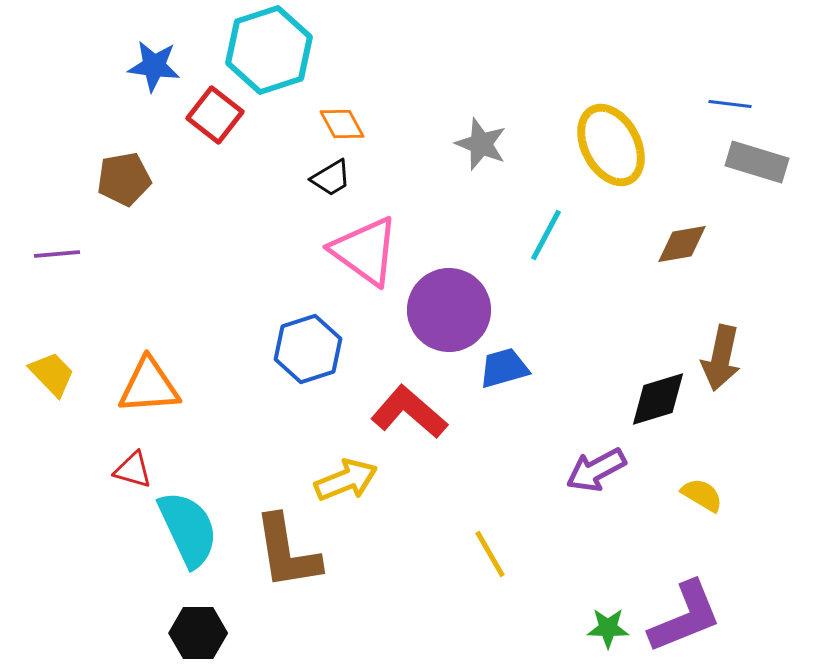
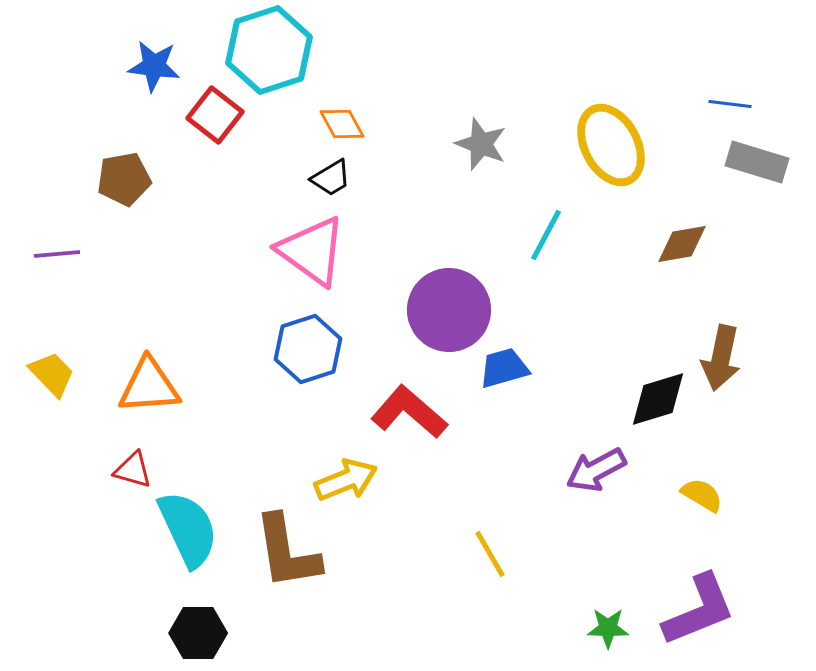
pink triangle: moved 53 px left
purple L-shape: moved 14 px right, 7 px up
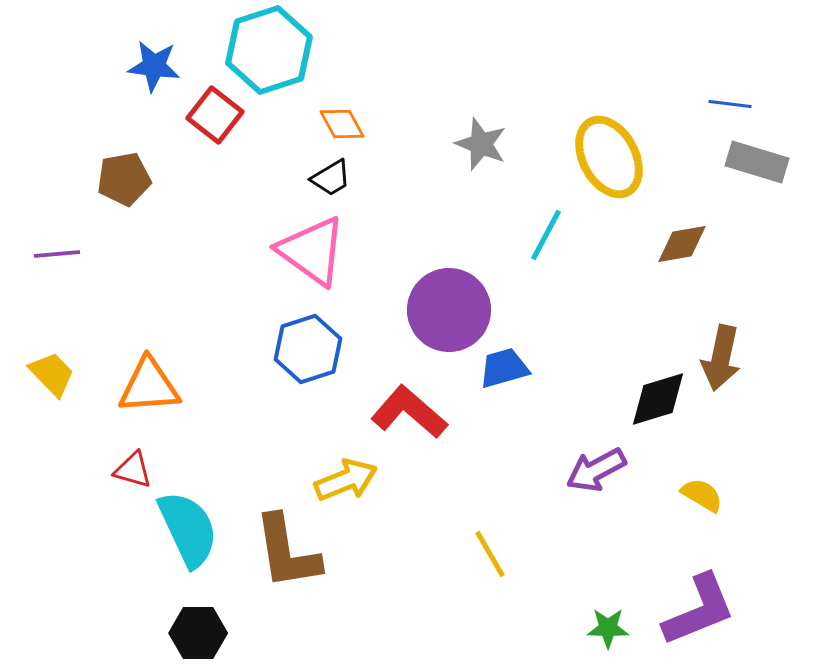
yellow ellipse: moved 2 px left, 12 px down
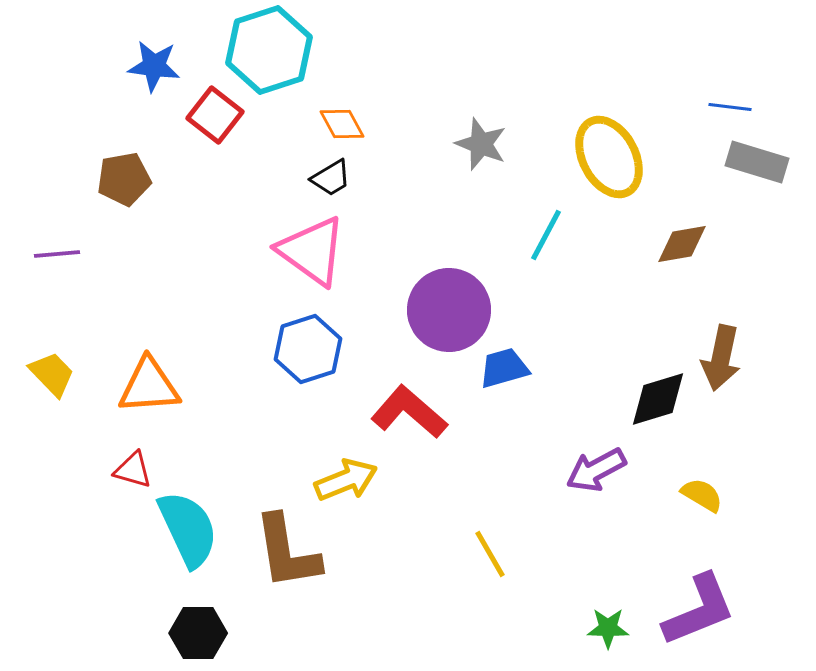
blue line: moved 3 px down
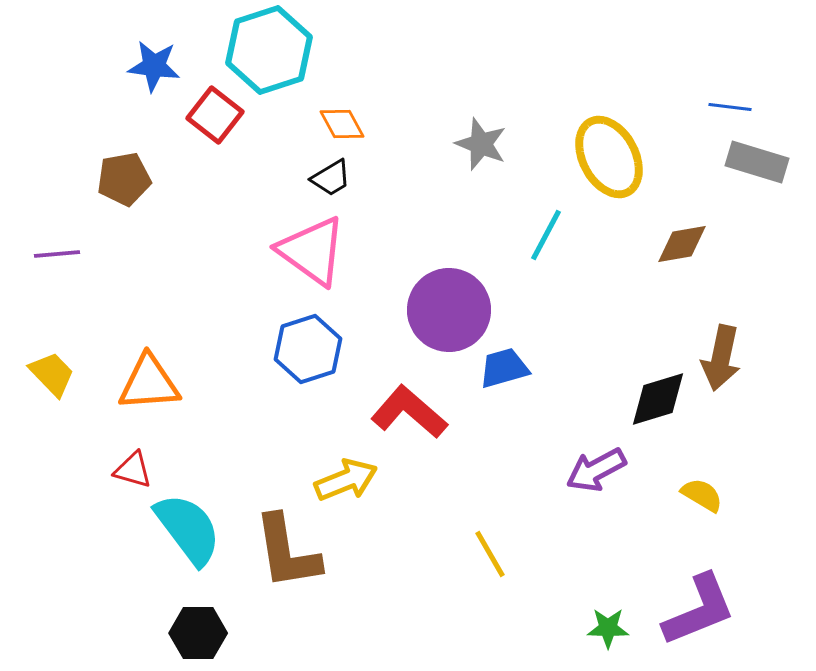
orange triangle: moved 3 px up
cyan semicircle: rotated 12 degrees counterclockwise
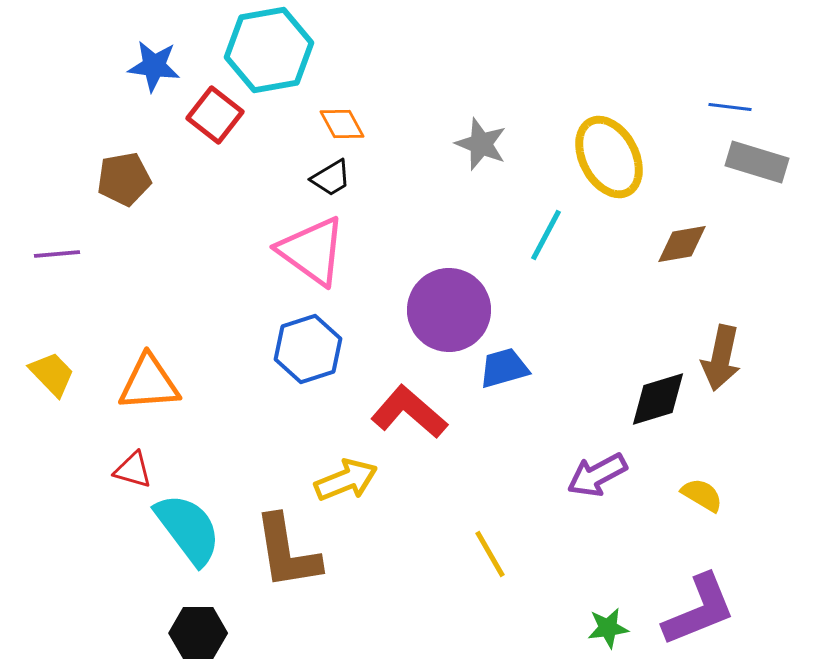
cyan hexagon: rotated 8 degrees clockwise
purple arrow: moved 1 px right, 5 px down
green star: rotated 9 degrees counterclockwise
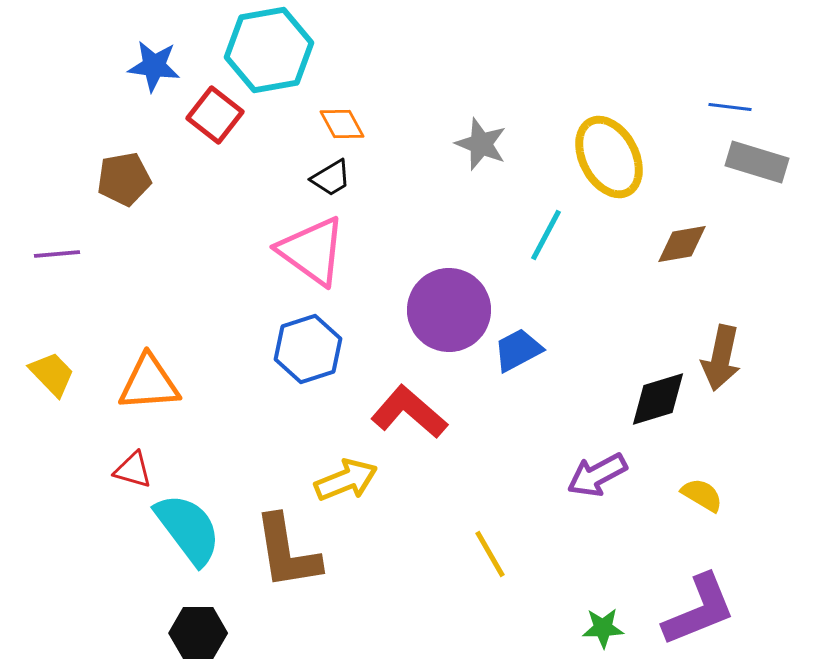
blue trapezoid: moved 14 px right, 18 px up; rotated 12 degrees counterclockwise
green star: moved 5 px left; rotated 6 degrees clockwise
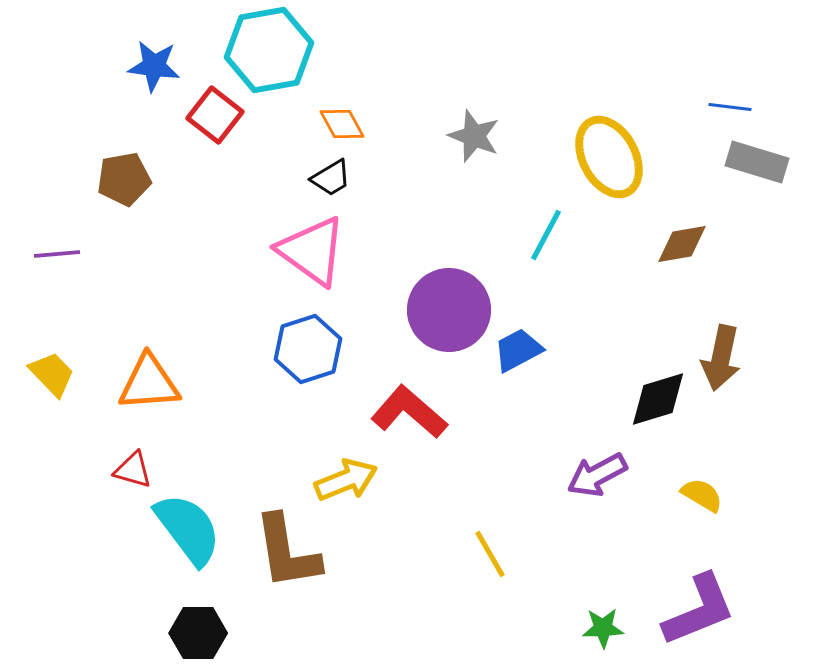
gray star: moved 7 px left, 8 px up
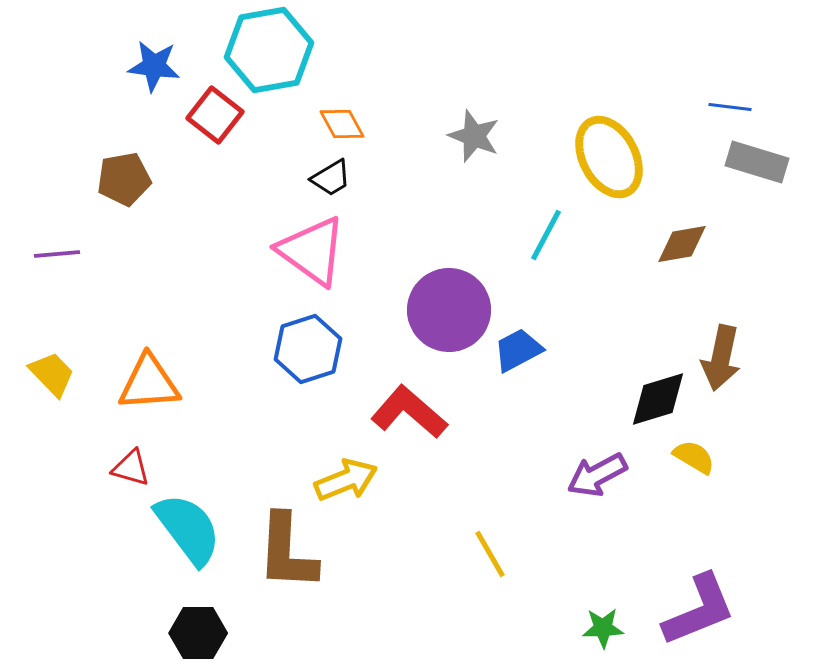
red triangle: moved 2 px left, 2 px up
yellow semicircle: moved 8 px left, 38 px up
brown L-shape: rotated 12 degrees clockwise
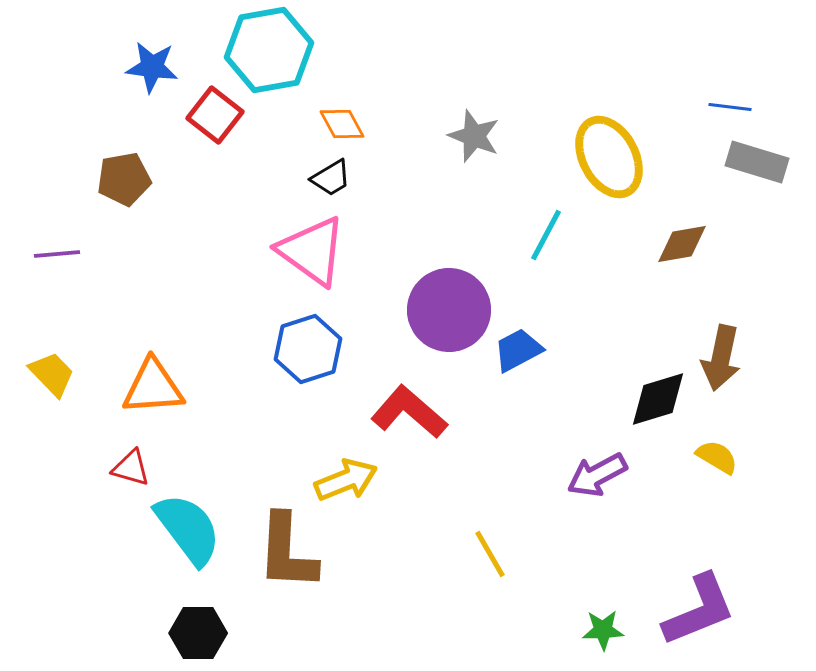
blue star: moved 2 px left, 1 px down
orange triangle: moved 4 px right, 4 px down
yellow semicircle: moved 23 px right
green star: moved 2 px down
